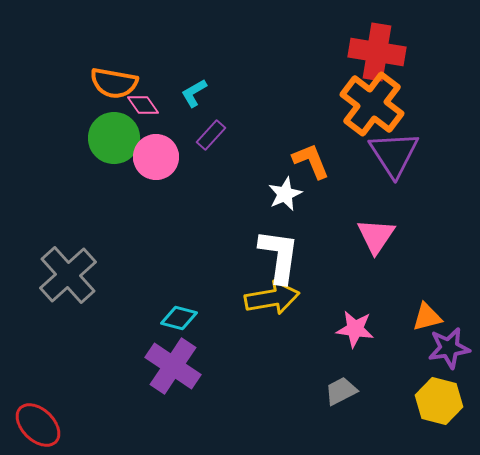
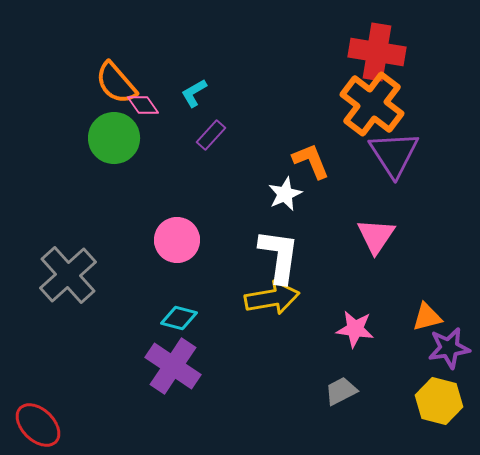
orange semicircle: moved 2 px right; rotated 39 degrees clockwise
pink circle: moved 21 px right, 83 px down
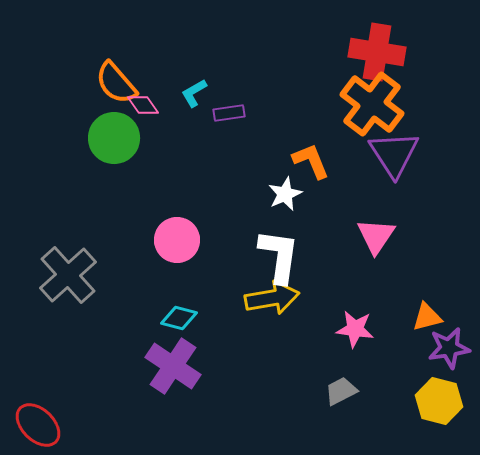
purple rectangle: moved 18 px right, 22 px up; rotated 40 degrees clockwise
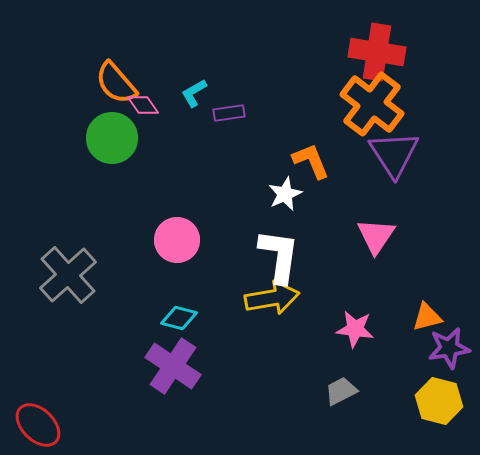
green circle: moved 2 px left
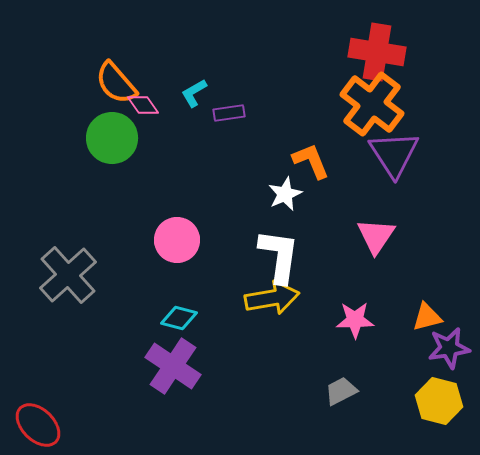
pink star: moved 9 px up; rotated 9 degrees counterclockwise
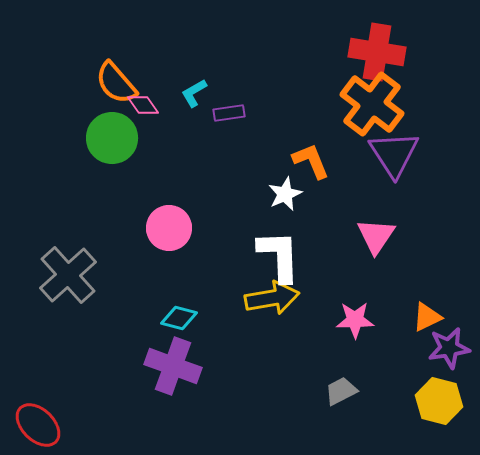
pink circle: moved 8 px left, 12 px up
white L-shape: rotated 10 degrees counterclockwise
orange triangle: rotated 12 degrees counterclockwise
purple cross: rotated 14 degrees counterclockwise
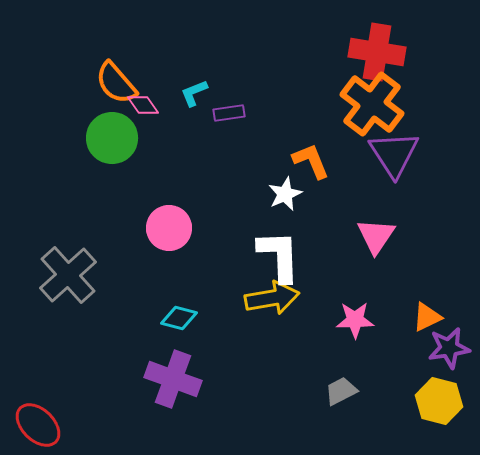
cyan L-shape: rotated 8 degrees clockwise
purple cross: moved 13 px down
